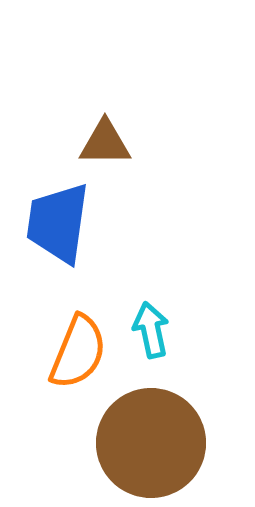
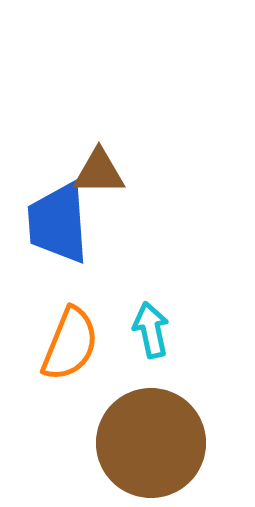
brown triangle: moved 6 px left, 29 px down
blue trapezoid: rotated 12 degrees counterclockwise
orange semicircle: moved 8 px left, 8 px up
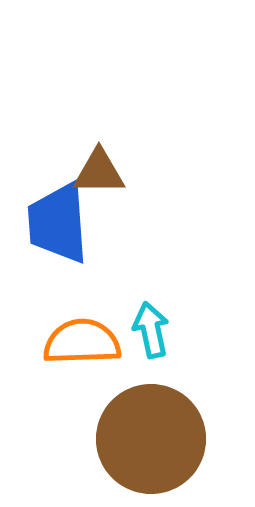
orange semicircle: moved 12 px right, 2 px up; rotated 114 degrees counterclockwise
brown circle: moved 4 px up
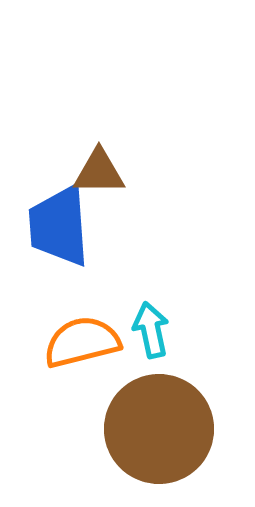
blue trapezoid: moved 1 px right, 3 px down
orange semicircle: rotated 12 degrees counterclockwise
brown circle: moved 8 px right, 10 px up
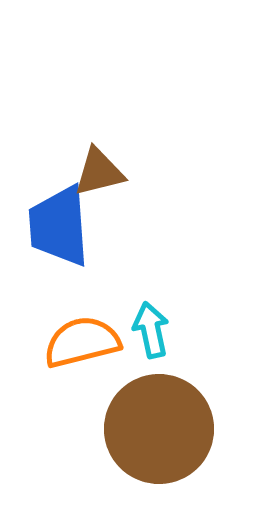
brown triangle: rotated 14 degrees counterclockwise
